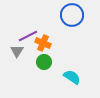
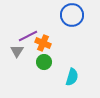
cyan semicircle: rotated 72 degrees clockwise
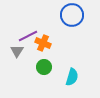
green circle: moved 5 px down
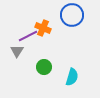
orange cross: moved 15 px up
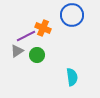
purple line: moved 2 px left
gray triangle: rotated 24 degrees clockwise
green circle: moved 7 px left, 12 px up
cyan semicircle: rotated 24 degrees counterclockwise
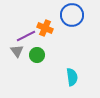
orange cross: moved 2 px right
gray triangle: rotated 32 degrees counterclockwise
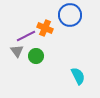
blue circle: moved 2 px left
green circle: moved 1 px left, 1 px down
cyan semicircle: moved 6 px right, 1 px up; rotated 18 degrees counterclockwise
